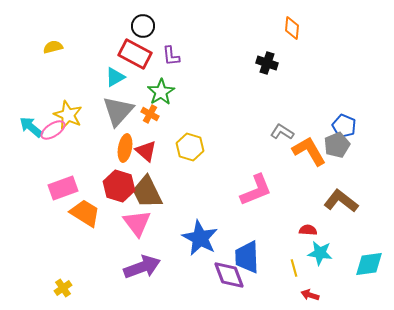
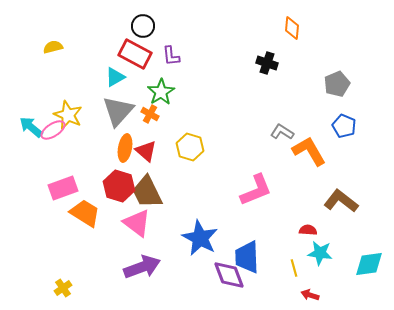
gray pentagon: moved 61 px up
pink triangle: rotated 16 degrees counterclockwise
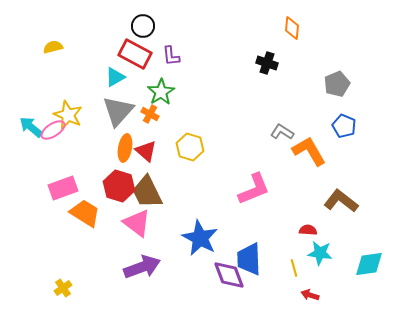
pink L-shape: moved 2 px left, 1 px up
blue trapezoid: moved 2 px right, 2 px down
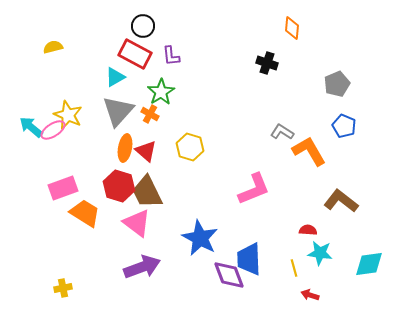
yellow cross: rotated 24 degrees clockwise
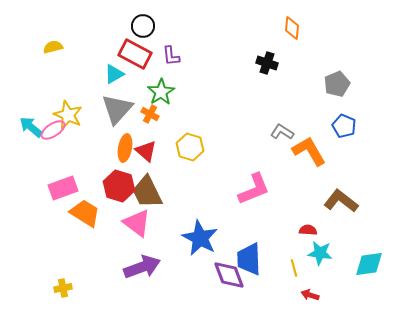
cyan triangle: moved 1 px left, 3 px up
gray triangle: moved 1 px left, 2 px up
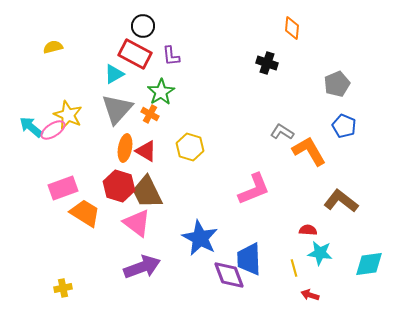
red triangle: rotated 10 degrees counterclockwise
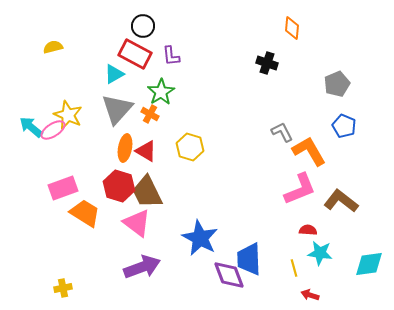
gray L-shape: rotated 30 degrees clockwise
pink L-shape: moved 46 px right
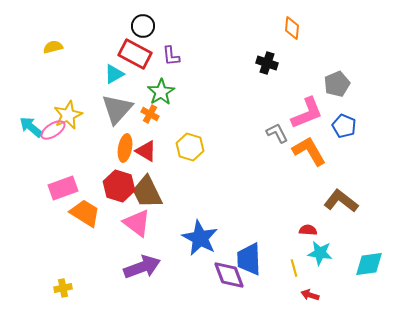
yellow star: rotated 24 degrees clockwise
gray L-shape: moved 5 px left, 1 px down
pink L-shape: moved 7 px right, 76 px up
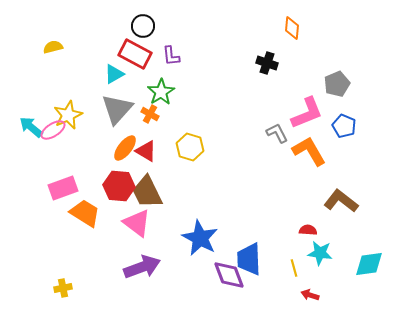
orange ellipse: rotated 28 degrees clockwise
red hexagon: rotated 12 degrees counterclockwise
